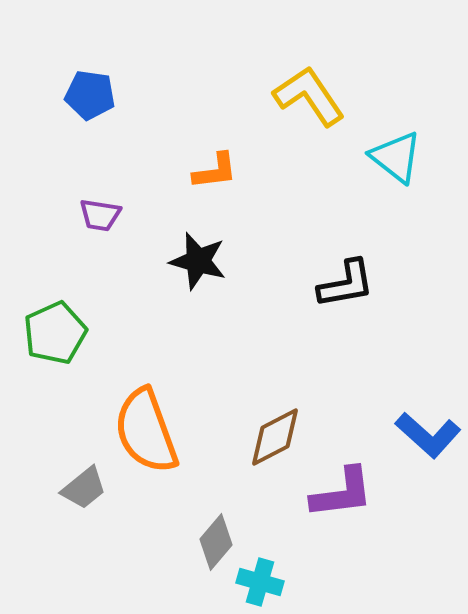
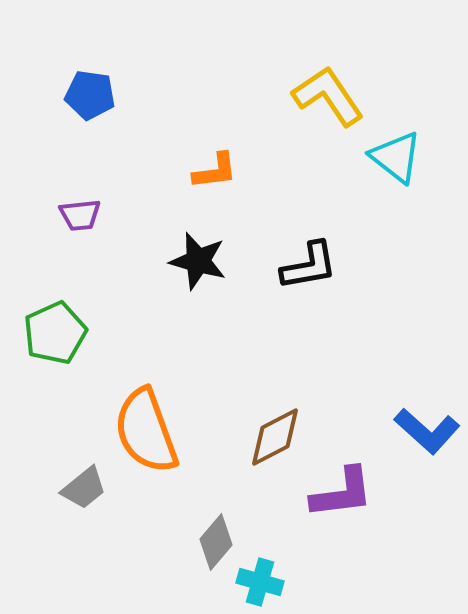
yellow L-shape: moved 19 px right
purple trapezoid: moved 20 px left; rotated 15 degrees counterclockwise
black L-shape: moved 37 px left, 18 px up
blue L-shape: moved 1 px left, 4 px up
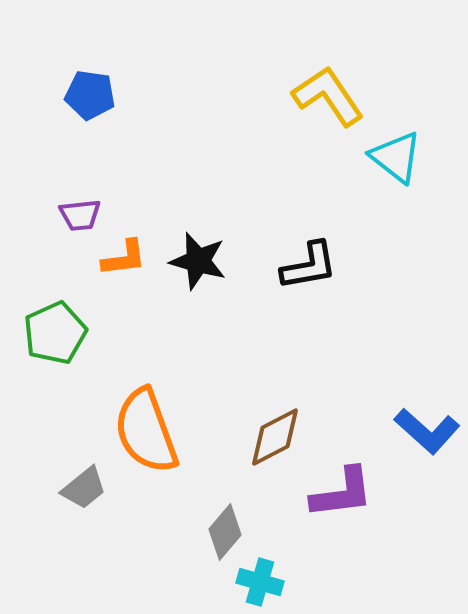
orange L-shape: moved 91 px left, 87 px down
gray diamond: moved 9 px right, 10 px up
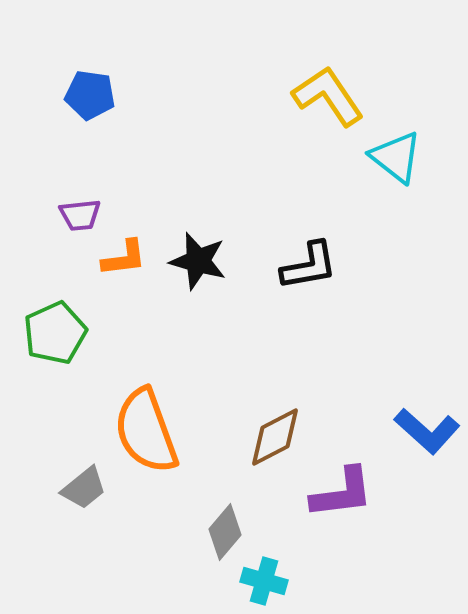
cyan cross: moved 4 px right, 1 px up
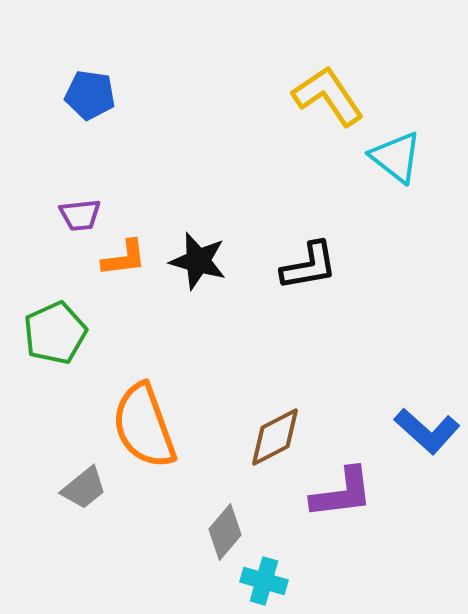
orange semicircle: moved 2 px left, 5 px up
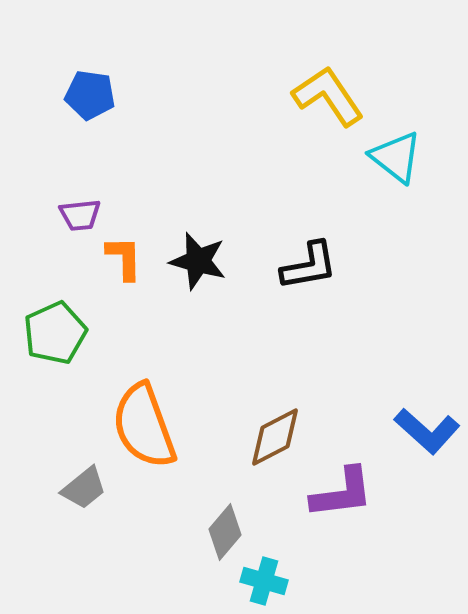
orange L-shape: rotated 84 degrees counterclockwise
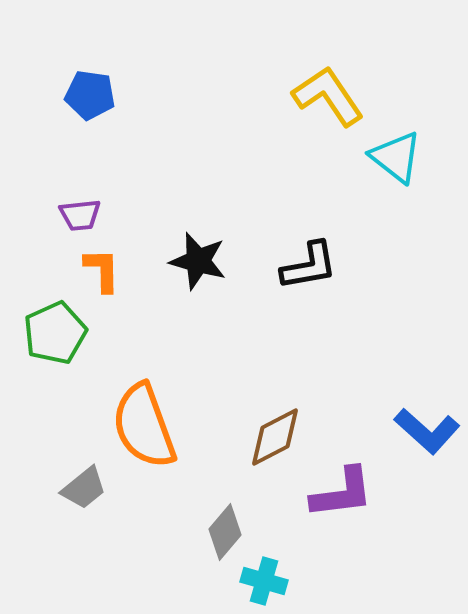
orange L-shape: moved 22 px left, 12 px down
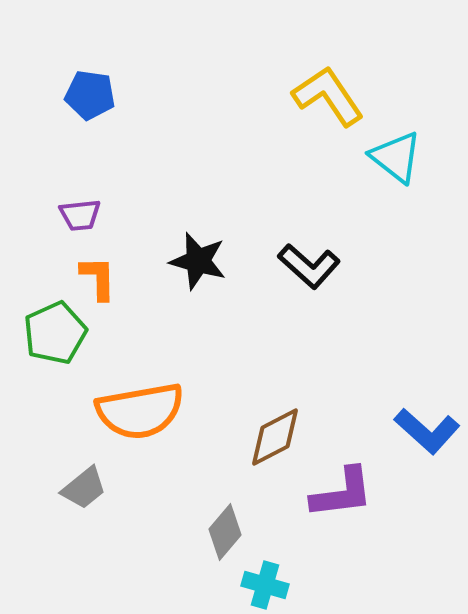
black L-shape: rotated 52 degrees clockwise
orange L-shape: moved 4 px left, 8 px down
orange semicircle: moved 4 px left, 15 px up; rotated 80 degrees counterclockwise
cyan cross: moved 1 px right, 4 px down
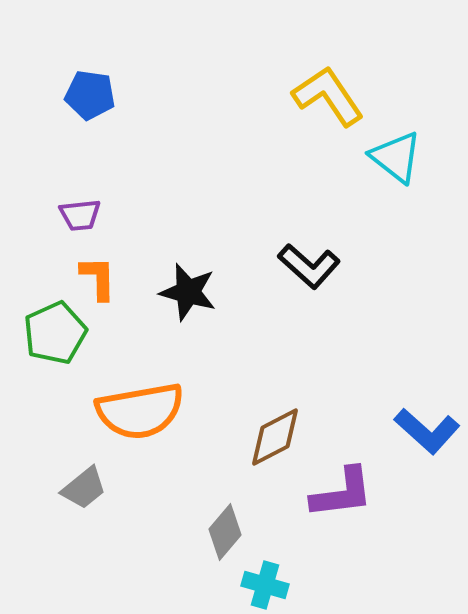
black star: moved 10 px left, 31 px down
